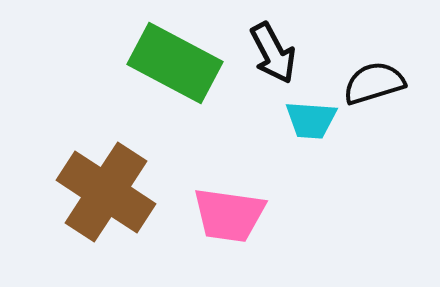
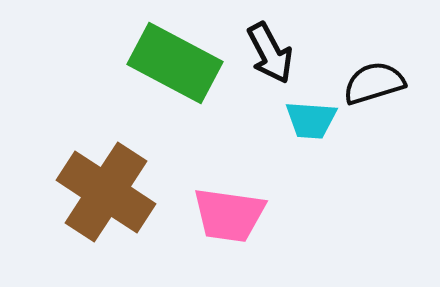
black arrow: moved 3 px left
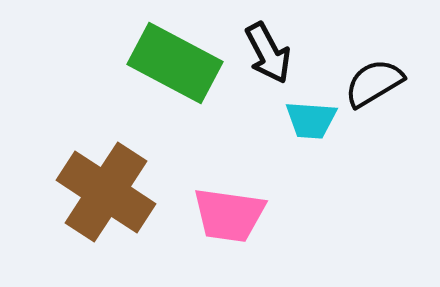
black arrow: moved 2 px left
black semicircle: rotated 14 degrees counterclockwise
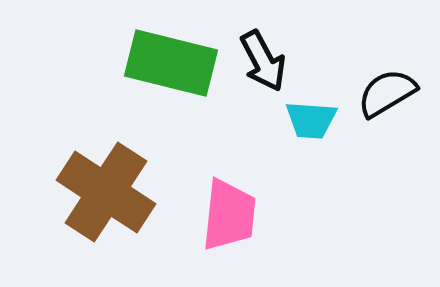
black arrow: moved 5 px left, 8 px down
green rectangle: moved 4 px left; rotated 14 degrees counterclockwise
black semicircle: moved 13 px right, 10 px down
pink trapezoid: rotated 92 degrees counterclockwise
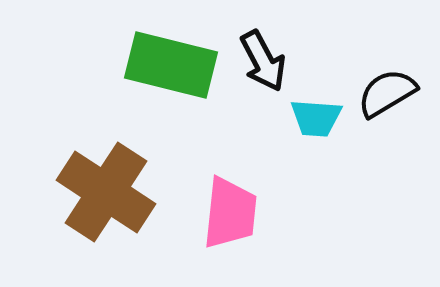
green rectangle: moved 2 px down
cyan trapezoid: moved 5 px right, 2 px up
pink trapezoid: moved 1 px right, 2 px up
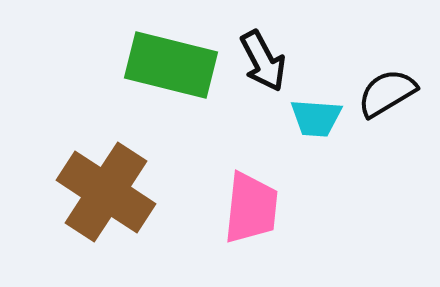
pink trapezoid: moved 21 px right, 5 px up
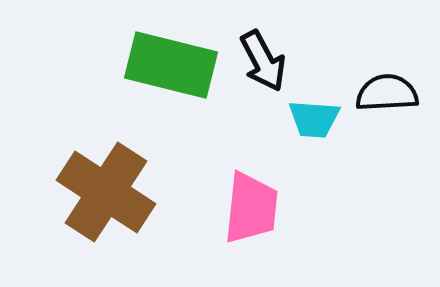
black semicircle: rotated 28 degrees clockwise
cyan trapezoid: moved 2 px left, 1 px down
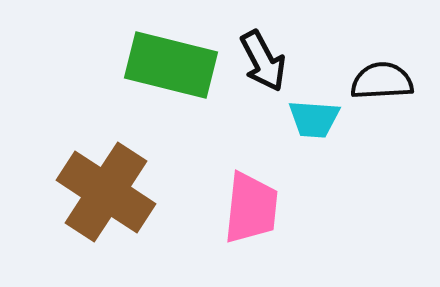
black semicircle: moved 5 px left, 12 px up
